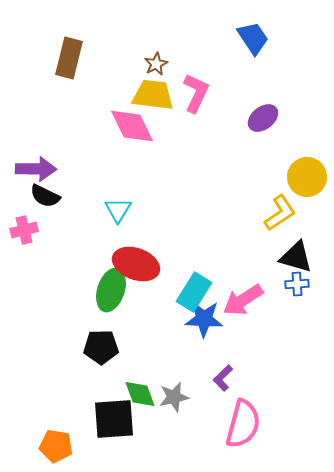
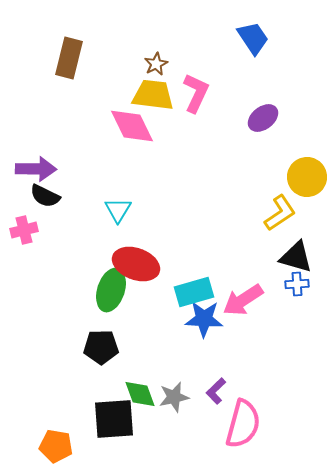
cyan rectangle: rotated 42 degrees clockwise
purple L-shape: moved 7 px left, 13 px down
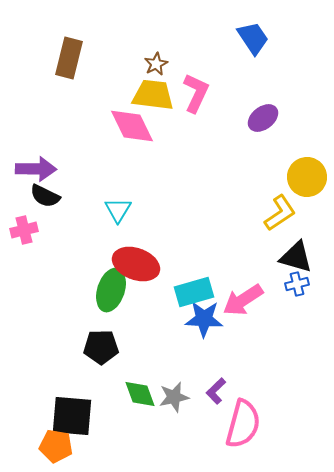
blue cross: rotated 10 degrees counterclockwise
black square: moved 42 px left, 3 px up; rotated 9 degrees clockwise
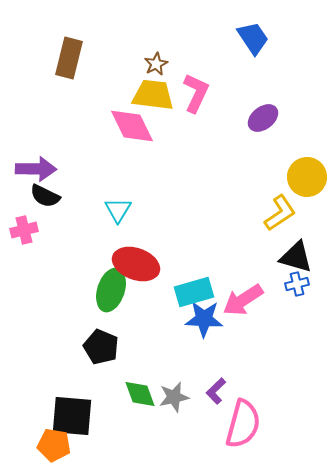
black pentagon: rotated 24 degrees clockwise
orange pentagon: moved 2 px left, 1 px up
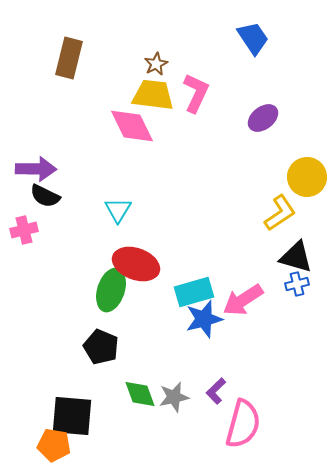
blue star: rotated 18 degrees counterclockwise
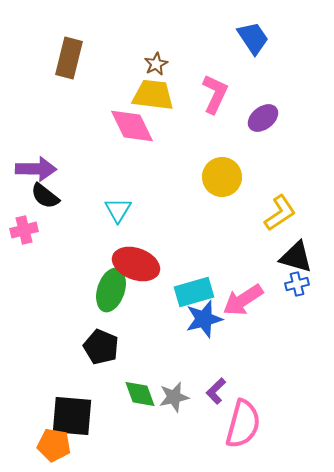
pink L-shape: moved 19 px right, 1 px down
yellow circle: moved 85 px left
black semicircle: rotated 12 degrees clockwise
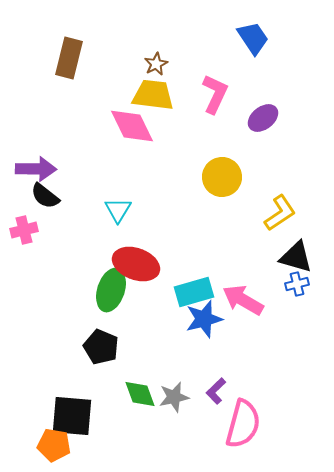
pink arrow: rotated 63 degrees clockwise
